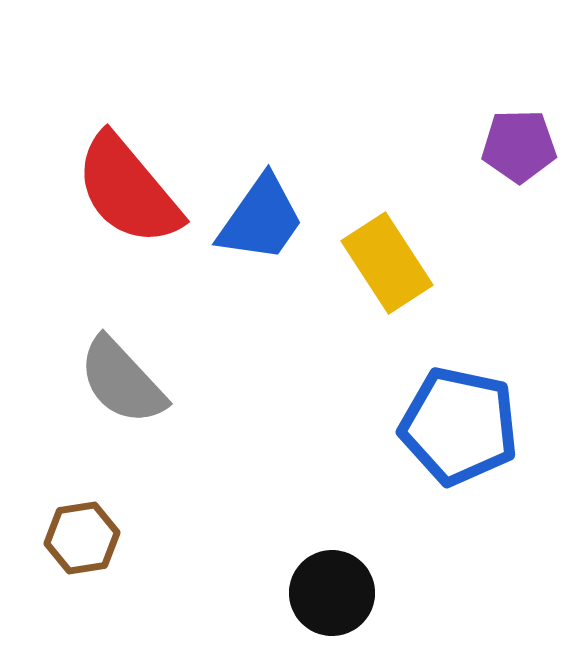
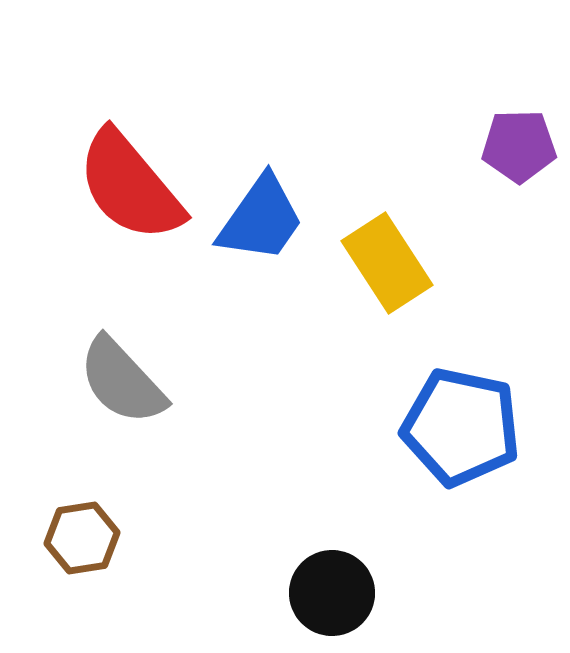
red semicircle: moved 2 px right, 4 px up
blue pentagon: moved 2 px right, 1 px down
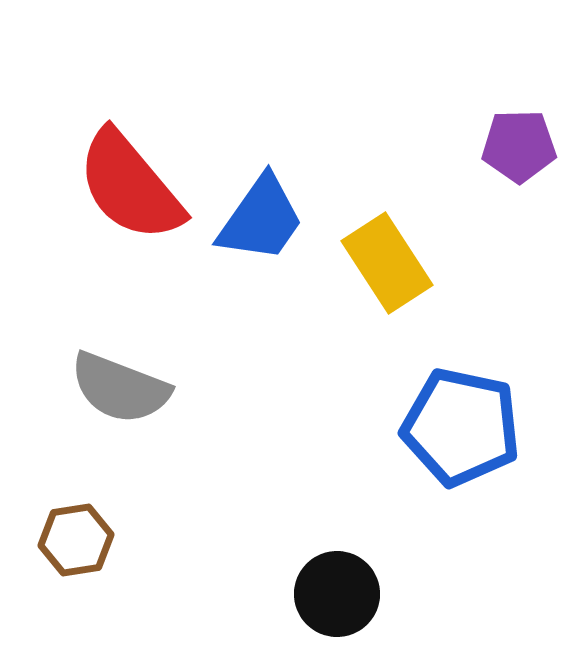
gray semicircle: moved 2 px left, 7 px down; rotated 26 degrees counterclockwise
brown hexagon: moved 6 px left, 2 px down
black circle: moved 5 px right, 1 px down
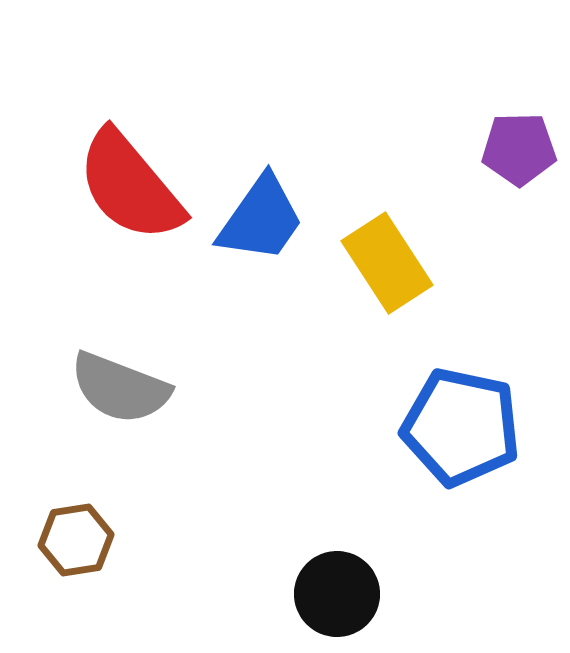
purple pentagon: moved 3 px down
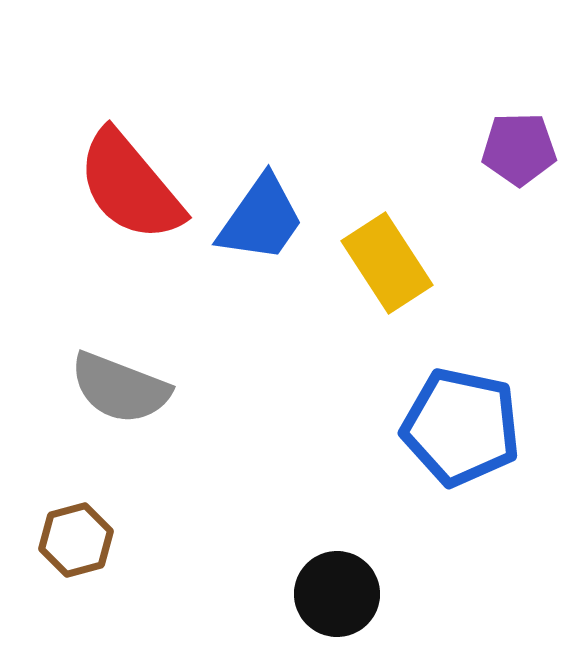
brown hexagon: rotated 6 degrees counterclockwise
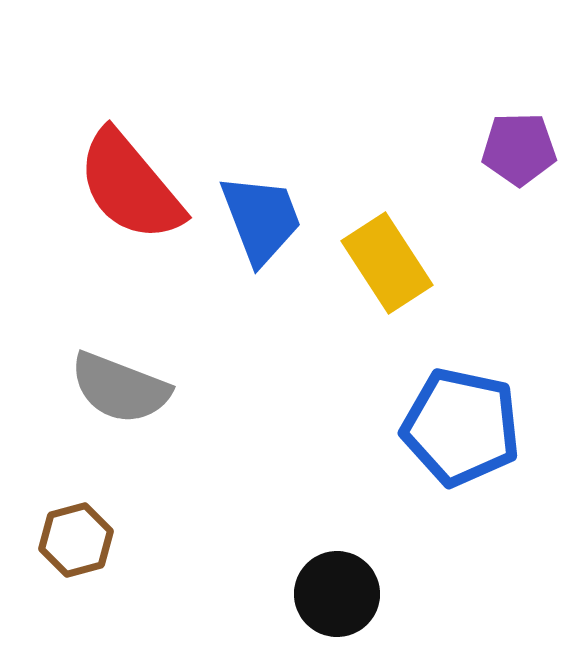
blue trapezoid: rotated 56 degrees counterclockwise
